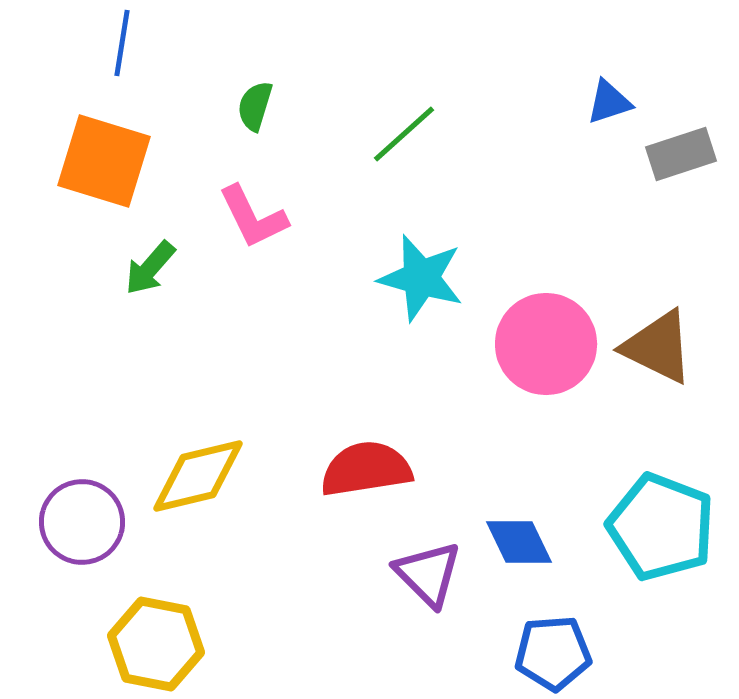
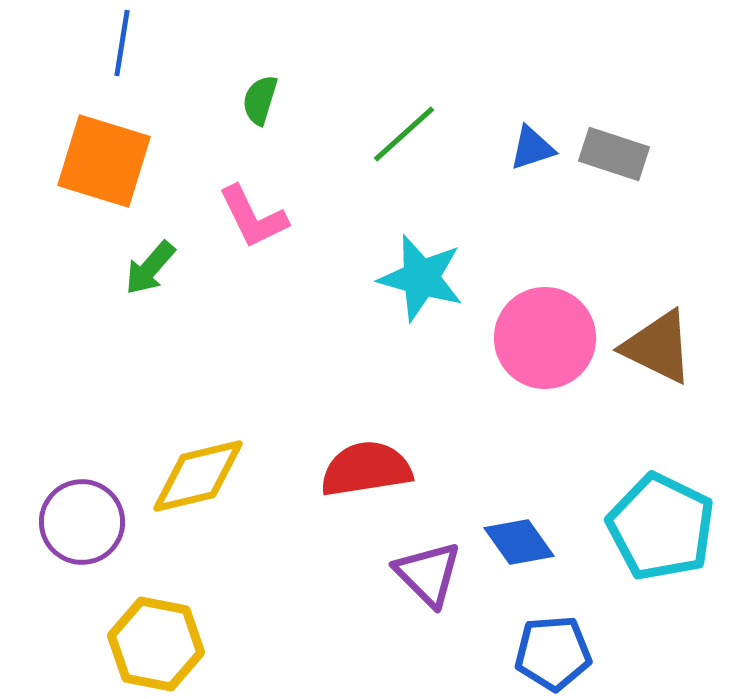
blue triangle: moved 77 px left, 46 px down
green semicircle: moved 5 px right, 6 px up
gray rectangle: moved 67 px left; rotated 36 degrees clockwise
pink circle: moved 1 px left, 6 px up
cyan pentagon: rotated 5 degrees clockwise
blue diamond: rotated 10 degrees counterclockwise
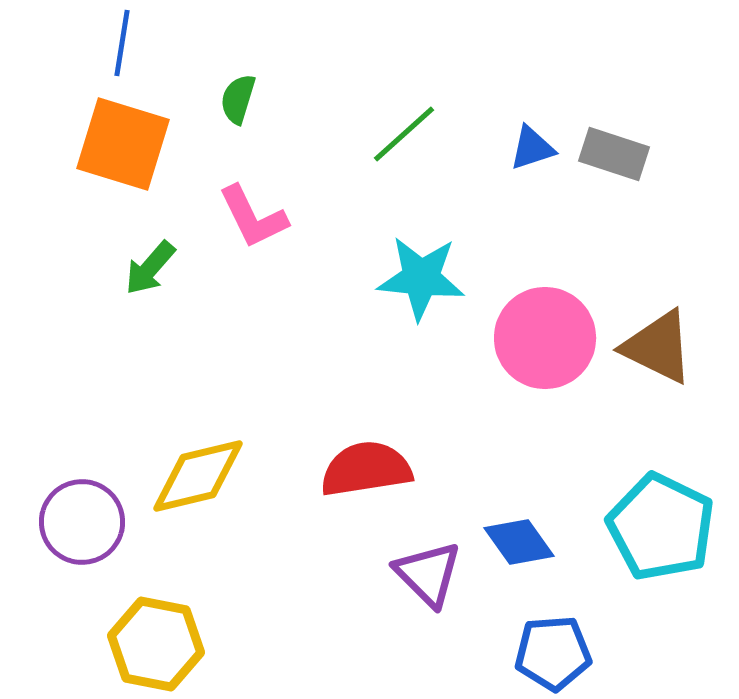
green semicircle: moved 22 px left, 1 px up
orange square: moved 19 px right, 17 px up
cyan star: rotated 10 degrees counterclockwise
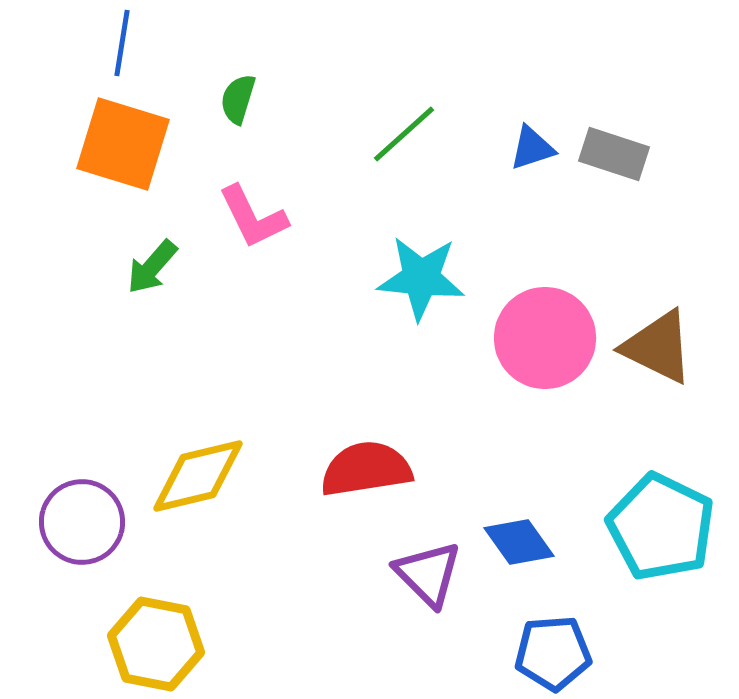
green arrow: moved 2 px right, 1 px up
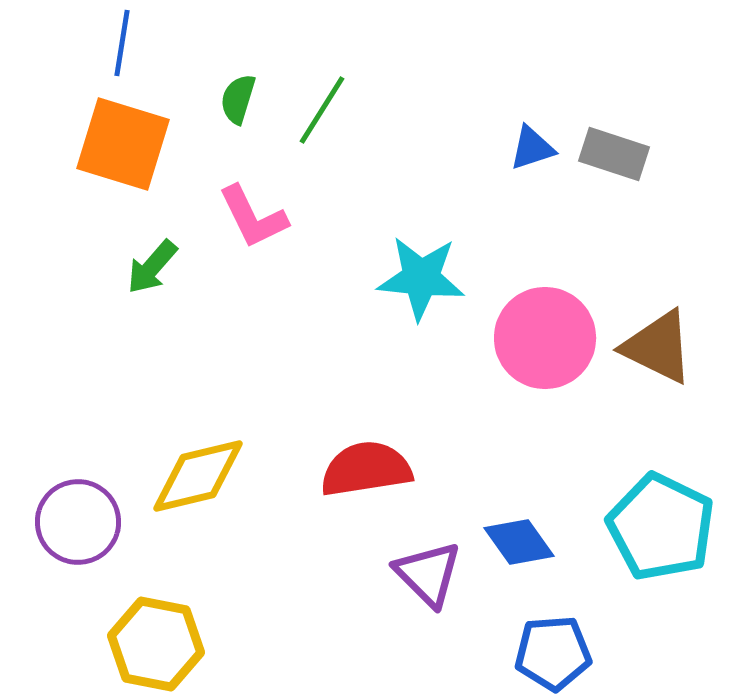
green line: moved 82 px left, 24 px up; rotated 16 degrees counterclockwise
purple circle: moved 4 px left
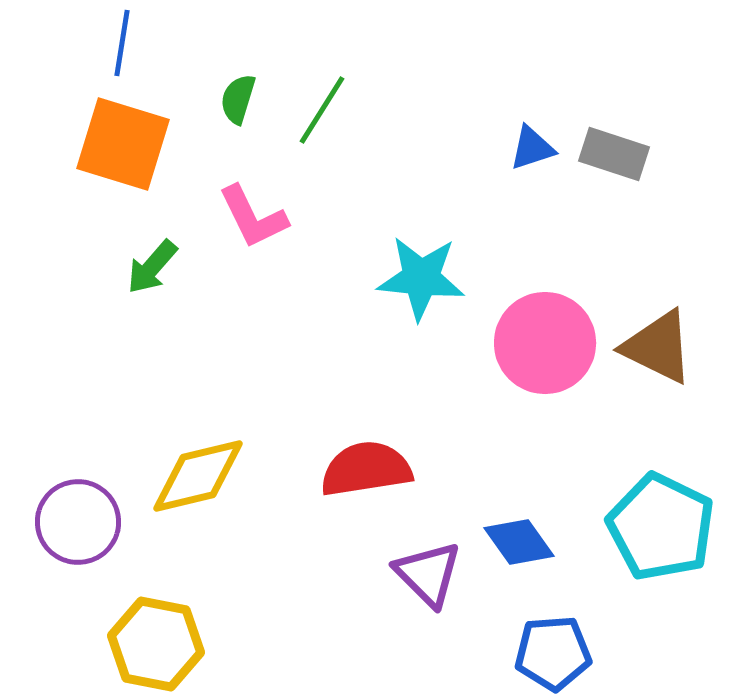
pink circle: moved 5 px down
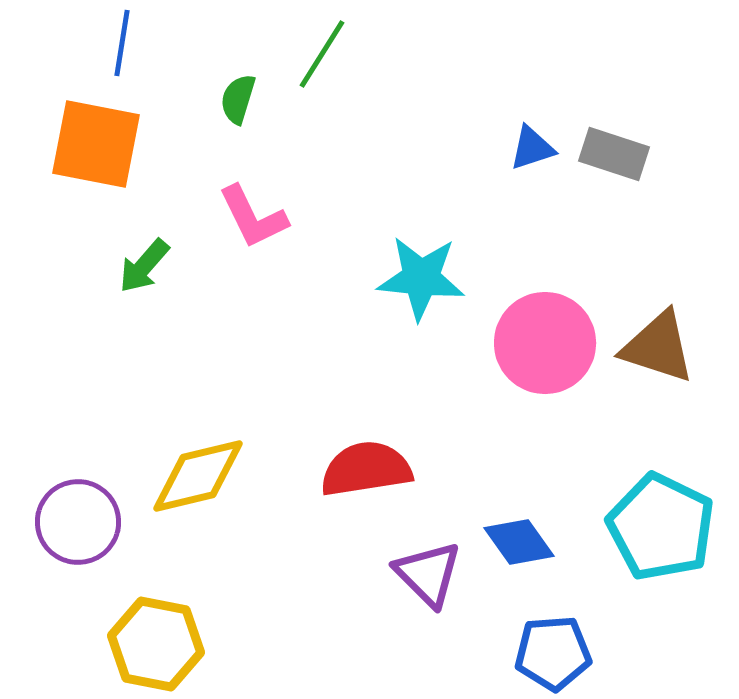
green line: moved 56 px up
orange square: moved 27 px left; rotated 6 degrees counterclockwise
green arrow: moved 8 px left, 1 px up
brown triangle: rotated 8 degrees counterclockwise
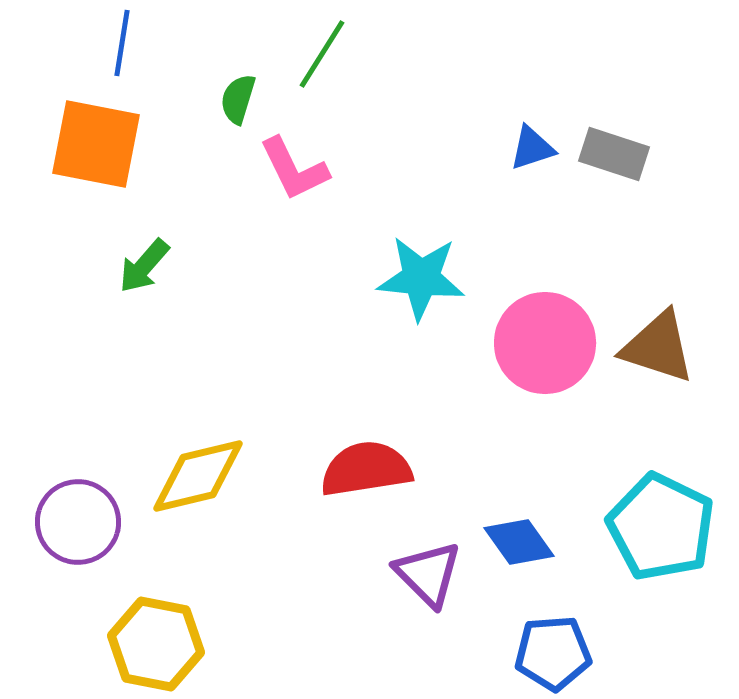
pink L-shape: moved 41 px right, 48 px up
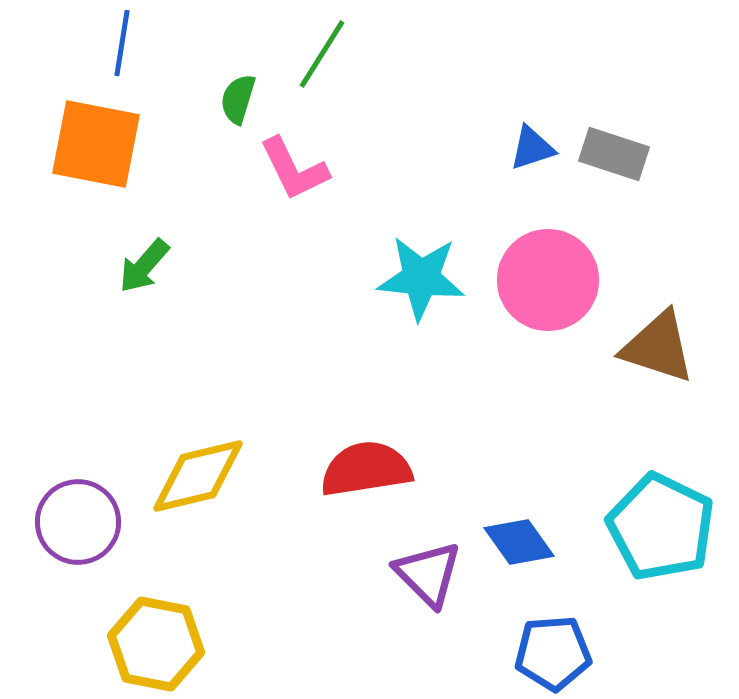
pink circle: moved 3 px right, 63 px up
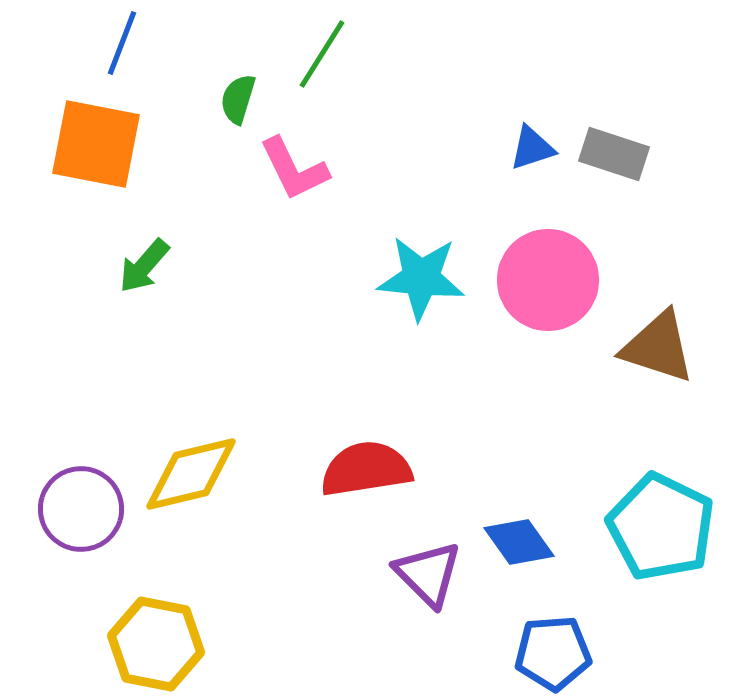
blue line: rotated 12 degrees clockwise
yellow diamond: moved 7 px left, 2 px up
purple circle: moved 3 px right, 13 px up
